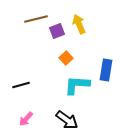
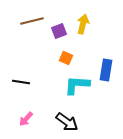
brown line: moved 4 px left, 2 px down
yellow arrow: moved 4 px right; rotated 36 degrees clockwise
purple square: moved 2 px right
orange square: rotated 24 degrees counterclockwise
black line: moved 3 px up; rotated 24 degrees clockwise
black arrow: moved 2 px down
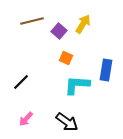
yellow arrow: rotated 18 degrees clockwise
purple square: rotated 28 degrees counterclockwise
black line: rotated 54 degrees counterclockwise
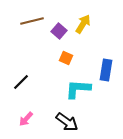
cyan L-shape: moved 1 px right, 4 px down
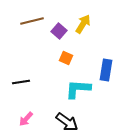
black line: rotated 36 degrees clockwise
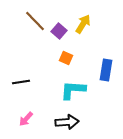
brown line: moved 3 px right; rotated 60 degrees clockwise
cyan L-shape: moved 5 px left, 1 px down
black arrow: rotated 40 degrees counterclockwise
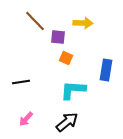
yellow arrow: moved 1 px up; rotated 60 degrees clockwise
purple square: moved 1 px left, 6 px down; rotated 35 degrees counterclockwise
black arrow: rotated 35 degrees counterclockwise
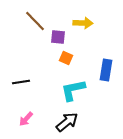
cyan L-shape: rotated 16 degrees counterclockwise
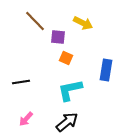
yellow arrow: rotated 24 degrees clockwise
cyan L-shape: moved 3 px left
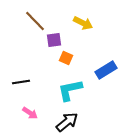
purple square: moved 4 px left, 3 px down; rotated 14 degrees counterclockwise
blue rectangle: rotated 50 degrees clockwise
pink arrow: moved 4 px right, 6 px up; rotated 98 degrees counterclockwise
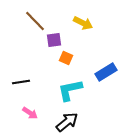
blue rectangle: moved 2 px down
